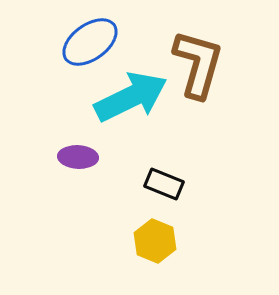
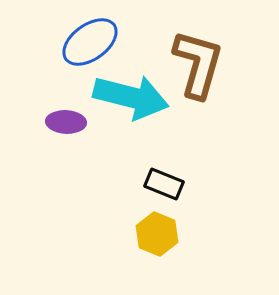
cyan arrow: rotated 40 degrees clockwise
purple ellipse: moved 12 px left, 35 px up
yellow hexagon: moved 2 px right, 7 px up
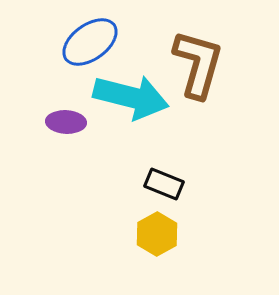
yellow hexagon: rotated 9 degrees clockwise
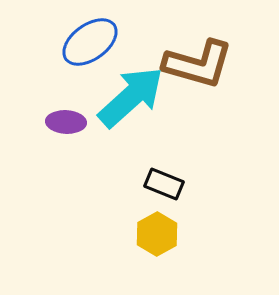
brown L-shape: rotated 90 degrees clockwise
cyan arrow: rotated 56 degrees counterclockwise
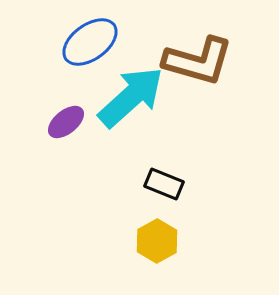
brown L-shape: moved 3 px up
purple ellipse: rotated 42 degrees counterclockwise
yellow hexagon: moved 7 px down
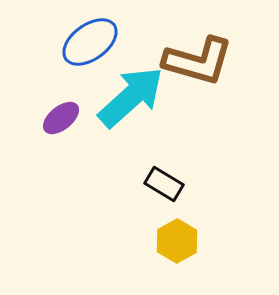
purple ellipse: moved 5 px left, 4 px up
black rectangle: rotated 9 degrees clockwise
yellow hexagon: moved 20 px right
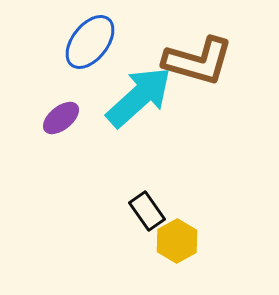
blue ellipse: rotated 16 degrees counterclockwise
cyan arrow: moved 8 px right
black rectangle: moved 17 px left, 27 px down; rotated 24 degrees clockwise
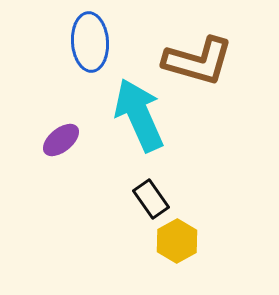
blue ellipse: rotated 42 degrees counterclockwise
cyan arrow: moved 18 px down; rotated 72 degrees counterclockwise
purple ellipse: moved 22 px down
black rectangle: moved 4 px right, 12 px up
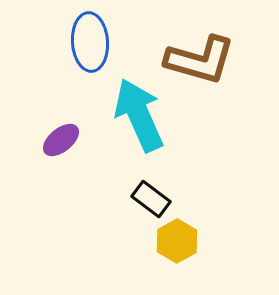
brown L-shape: moved 2 px right, 1 px up
black rectangle: rotated 18 degrees counterclockwise
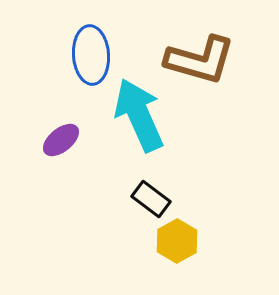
blue ellipse: moved 1 px right, 13 px down
